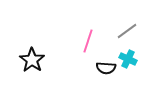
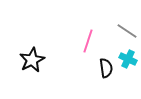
gray line: rotated 70 degrees clockwise
black star: rotated 10 degrees clockwise
black semicircle: rotated 102 degrees counterclockwise
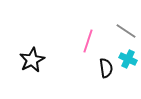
gray line: moved 1 px left
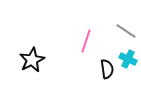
pink line: moved 2 px left
black semicircle: moved 1 px right, 1 px down
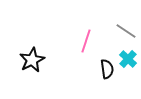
cyan cross: rotated 18 degrees clockwise
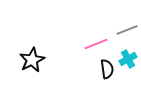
gray line: moved 1 px right, 1 px up; rotated 55 degrees counterclockwise
pink line: moved 10 px right, 3 px down; rotated 50 degrees clockwise
cyan cross: rotated 18 degrees clockwise
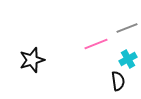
gray line: moved 2 px up
black star: rotated 10 degrees clockwise
black semicircle: moved 11 px right, 12 px down
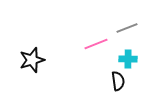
cyan cross: rotated 30 degrees clockwise
